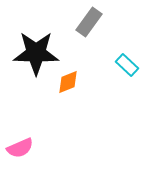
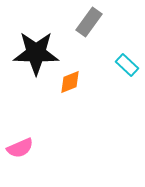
orange diamond: moved 2 px right
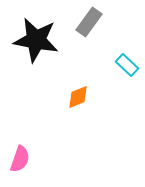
black star: moved 13 px up; rotated 9 degrees clockwise
orange diamond: moved 8 px right, 15 px down
pink semicircle: moved 11 px down; rotated 48 degrees counterclockwise
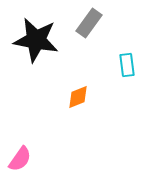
gray rectangle: moved 1 px down
cyan rectangle: rotated 40 degrees clockwise
pink semicircle: rotated 16 degrees clockwise
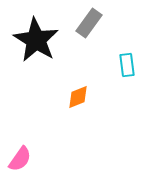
black star: rotated 21 degrees clockwise
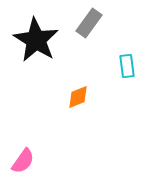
cyan rectangle: moved 1 px down
pink semicircle: moved 3 px right, 2 px down
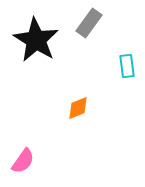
orange diamond: moved 11 px down
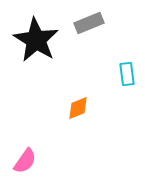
gray rectangle: rotated 32 degrees clockwise
cyan rectangle: moved 8 px down
pink semicircle: moved 2 px right
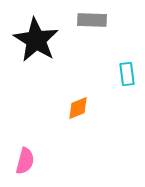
gray rectangle: moved 3 px right, 3 px up; rotated 24 degrees clockwise
pink semicircle: rotated 20 degrees counterclockwise
